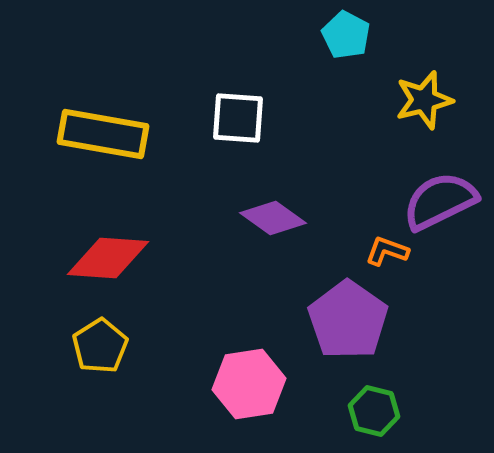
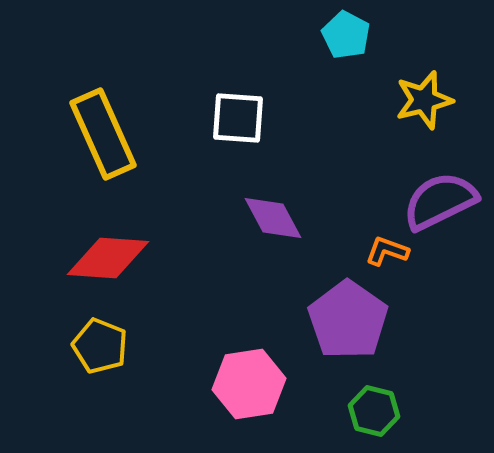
yellow rectangle: rotated 56 degrees clockwise
purple diamond: rotated 26 degrees clockwise
yellow pentagon: rotated 18 degrees counterclockwise
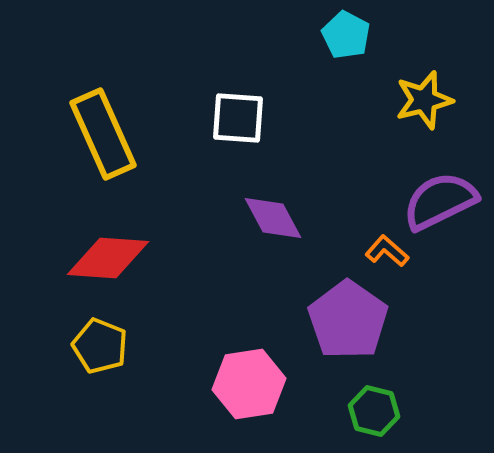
orange L-shape: rotated 21 degrees clockwise
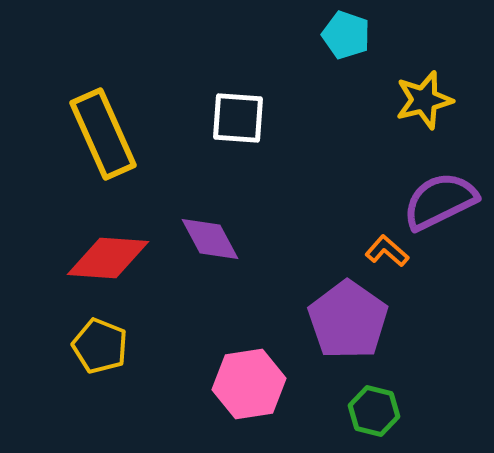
cyan pentagon: rotated 9 degrees counterclockwise
purple diamond: moved 63 px left, 21 px down
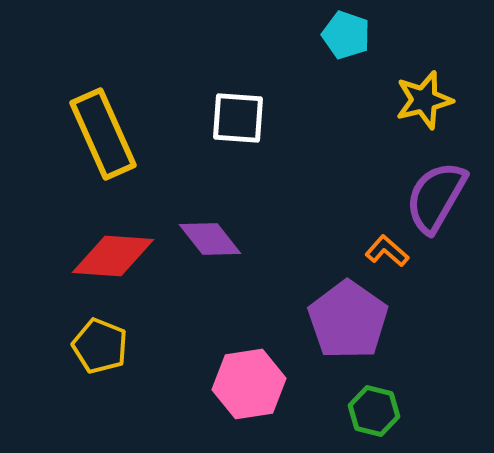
purple semicircle: moved 4 px left, 4 px up; rotated 34 degrees counterclockwise
purple diamond: rotated 10 degrees counterclockwise
red diamond: moved 5 px right, 2 px up
